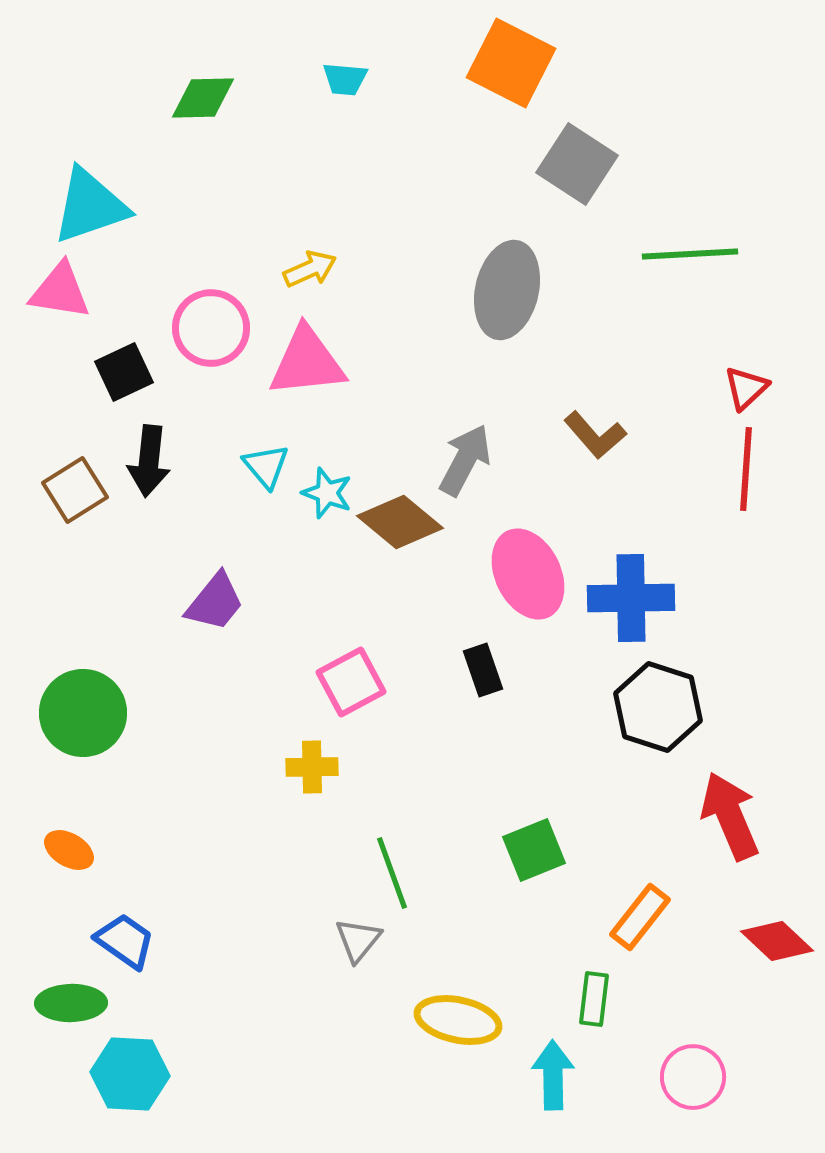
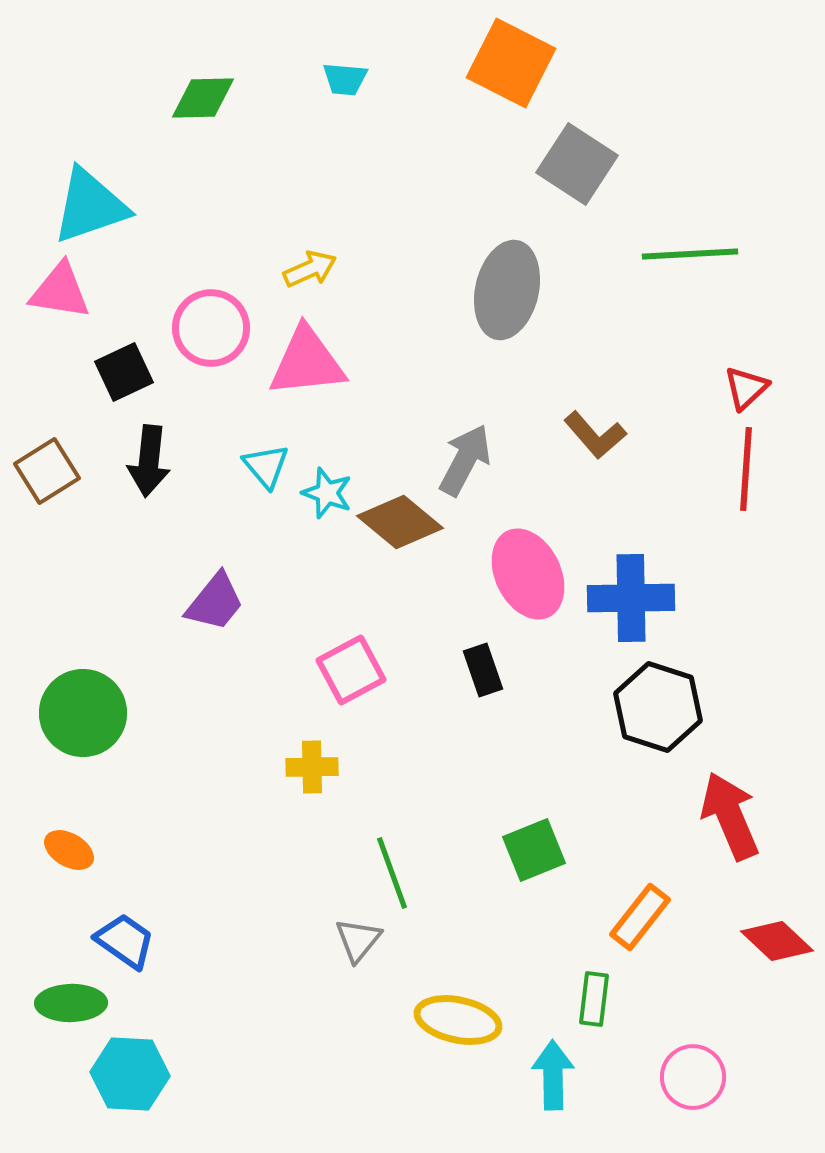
brown square at (75, 490): moved 28 px left, 19 px up
pink square at (351, 682): moved 12 px up
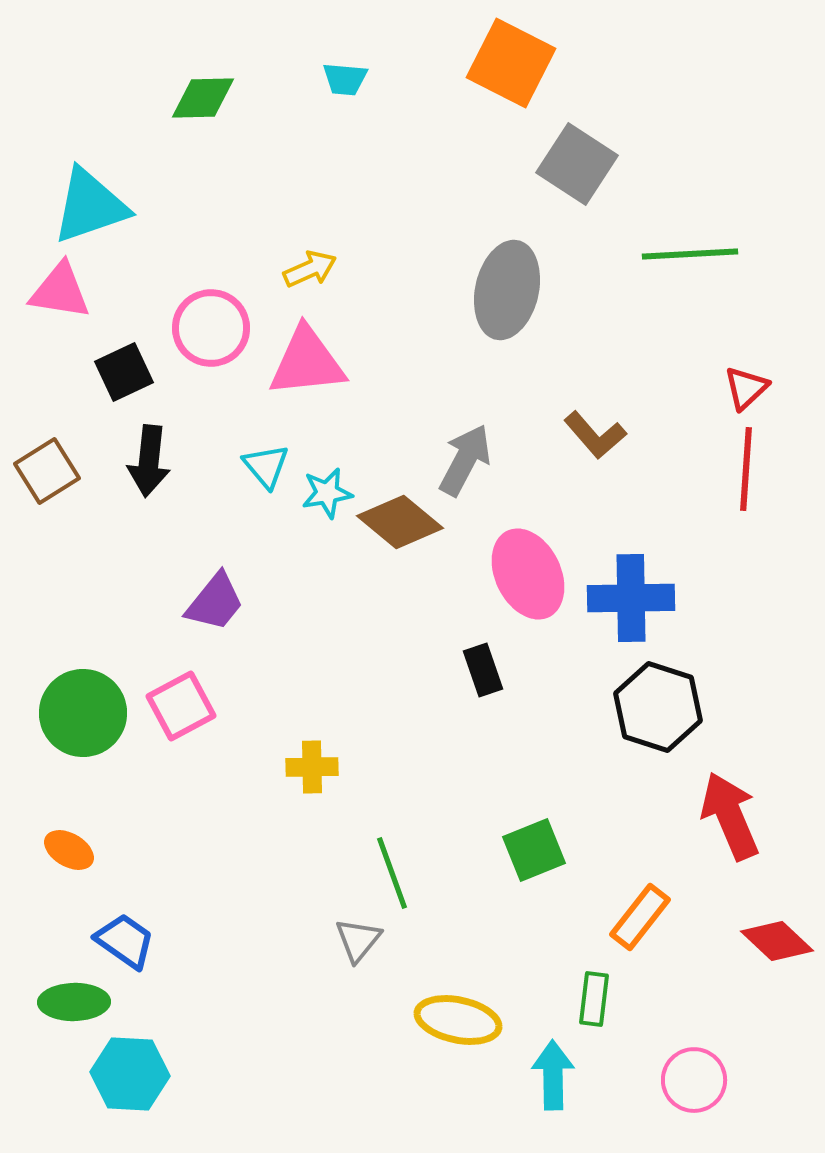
cyan star at (327, 493): rotated 30 degrees counterclockwise
pink square at (351, 670): moved 170 px left, 36 px down
green ellipse at (71, 1003): moved 3 px right, 1 px up
pink circle at (693, 1077): moved 1 px right, 3 px down
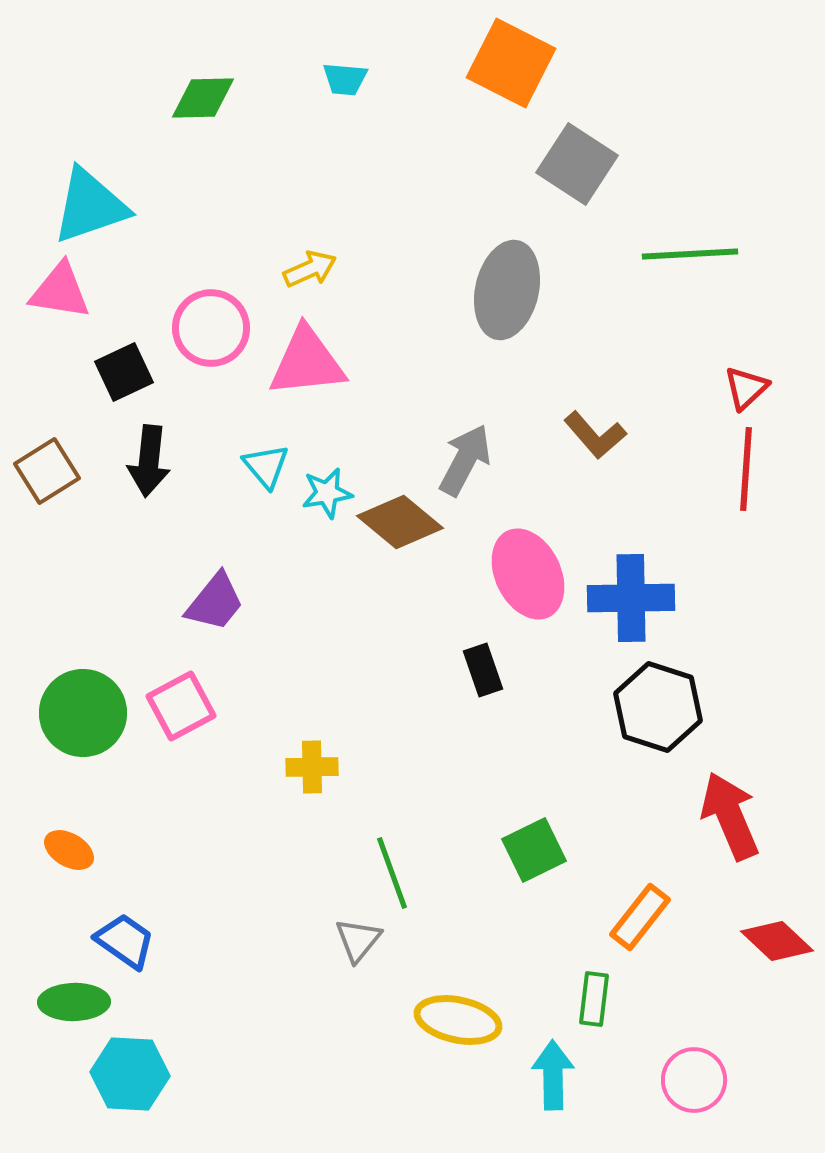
green square at (534, 850): rotated 4 degrees counterclockwise
